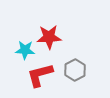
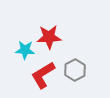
red L-shape: moved 3 px right; rotated 16 degrees counterclockwise
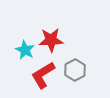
red star: moved 2 px right, 3 px down
cyan star: rotated 24 degrees clockwise
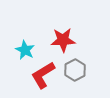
red star: moved 12 px right
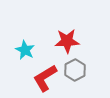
red star: moved 4 px right, 1 px down
red L-shape: moved 2 px right, 3 px down
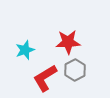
red star: moved 1 px right, 1 px down
cyan star: rotated 24 degrees clockwise
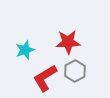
gray hexagon: moved 1 px down
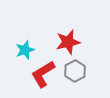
red star: rotated 10 degrees counterclockwise
red L-shape: moved 2 px left, 4 px up
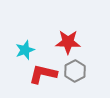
red star: rotated 15 degrees clockwise
red L-shape: rotated 44 degrees clockwise
